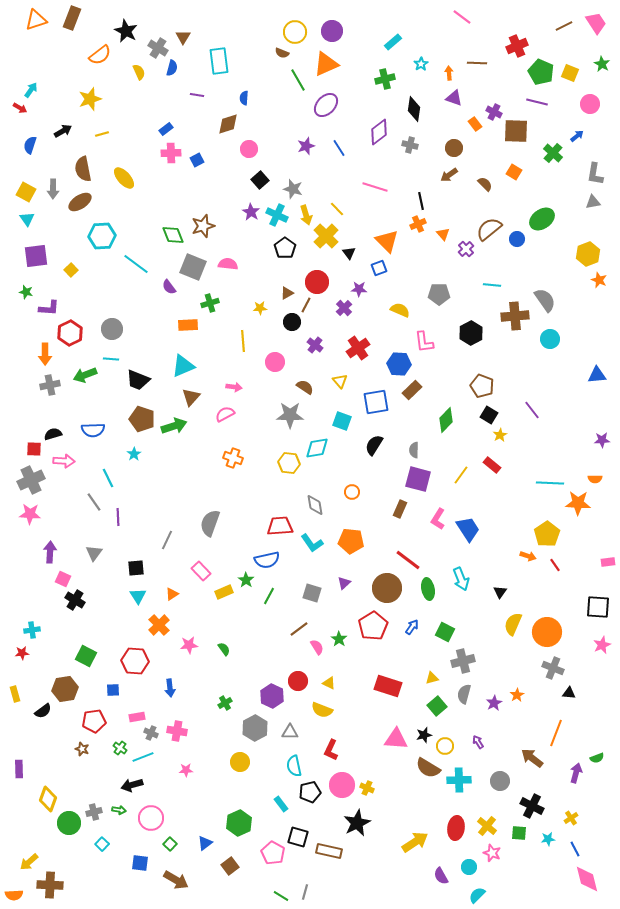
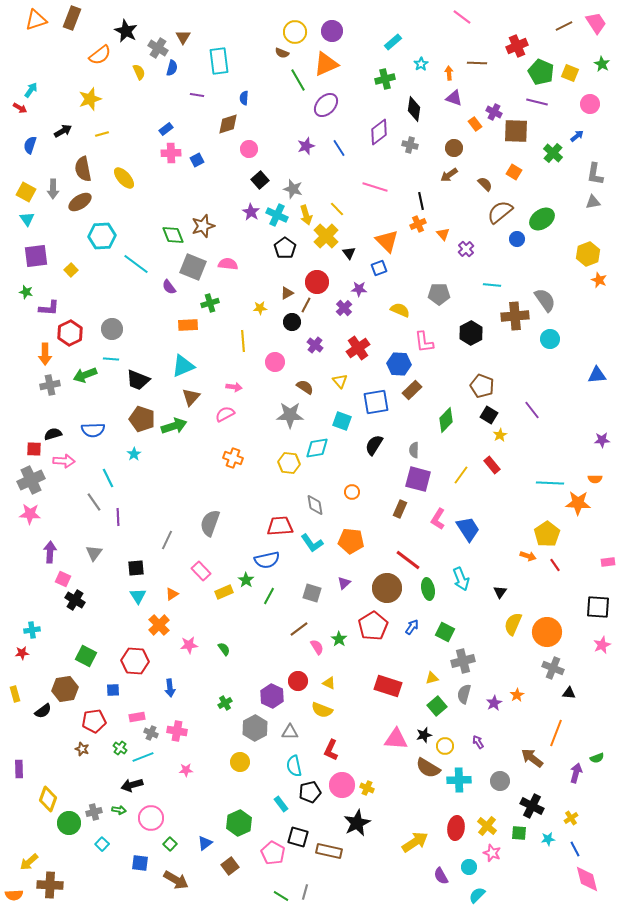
brown semicircle at (489, 229): moved 11 px right, 17 px up
red rectangle at (492, 465): rotated 12 degrees clockwise
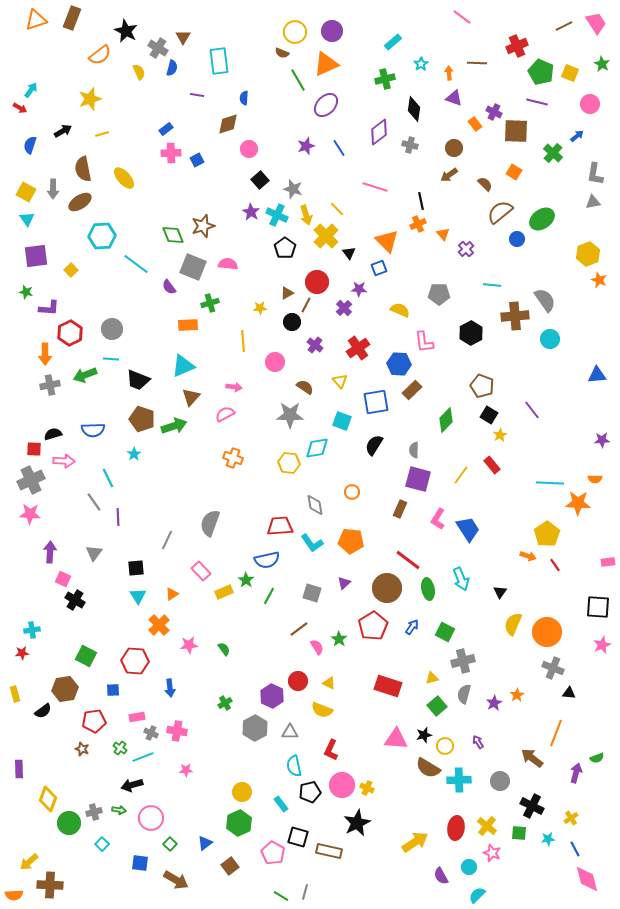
yellow circle at (240, 762): moved 2 px right, 30 px down
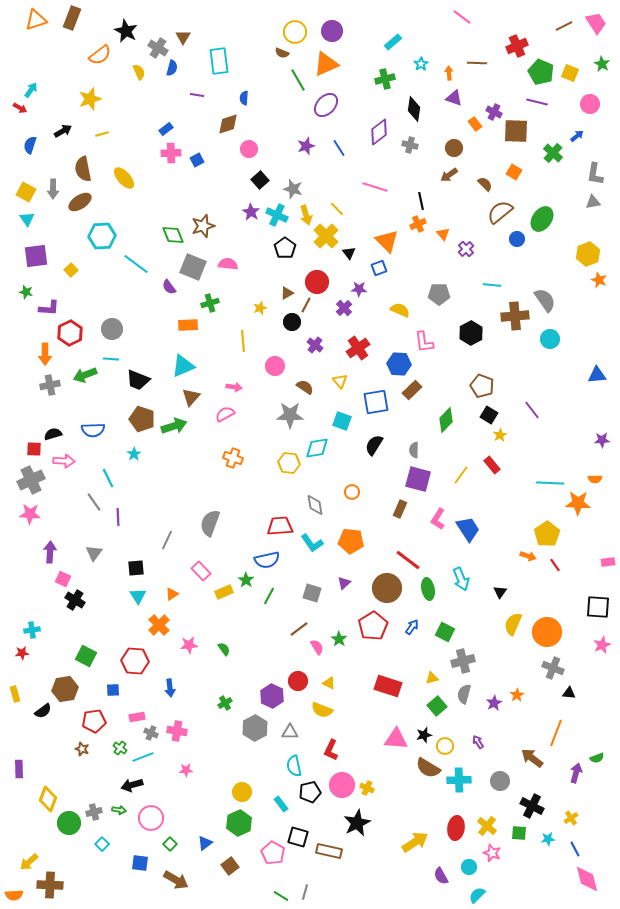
green ellipse at (542, 219): rotated 20 degrees counterclockwise
yellow star at (260, 308): rotated 16 degrees counterclockwise
pink circle at (275, 362): moved 4 px down
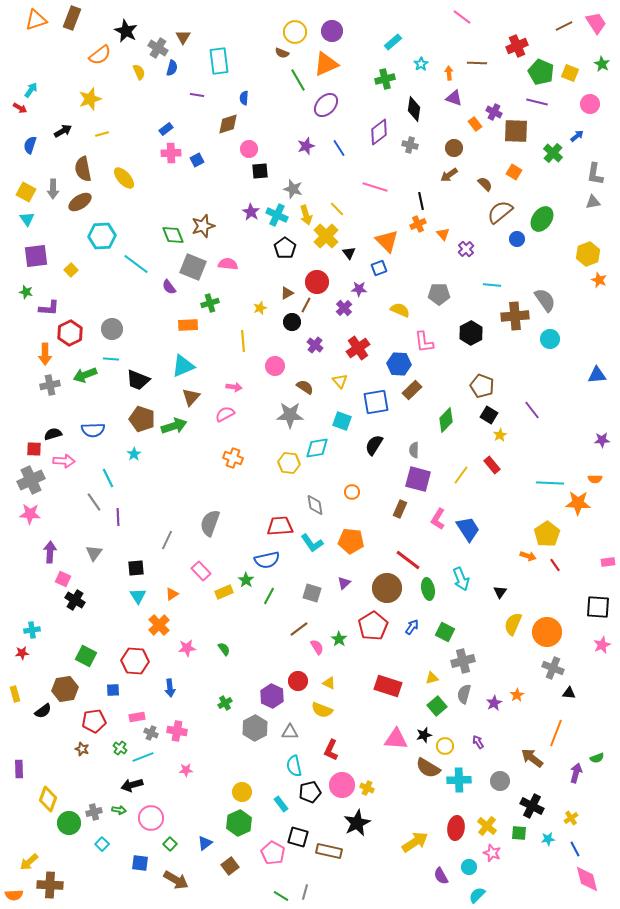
black square at (260, 180): moved 9 px up; rotated 36 degrees clockwise
pink star at (189, 645): moved 2 px left, 3 px down
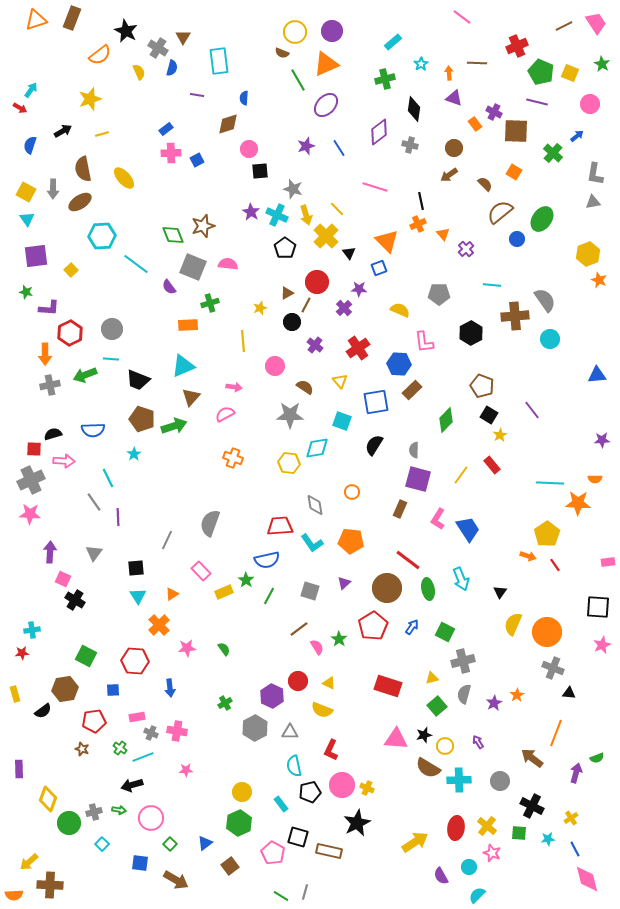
gray square at (312, 593): moved 2 px left, 2 px up
